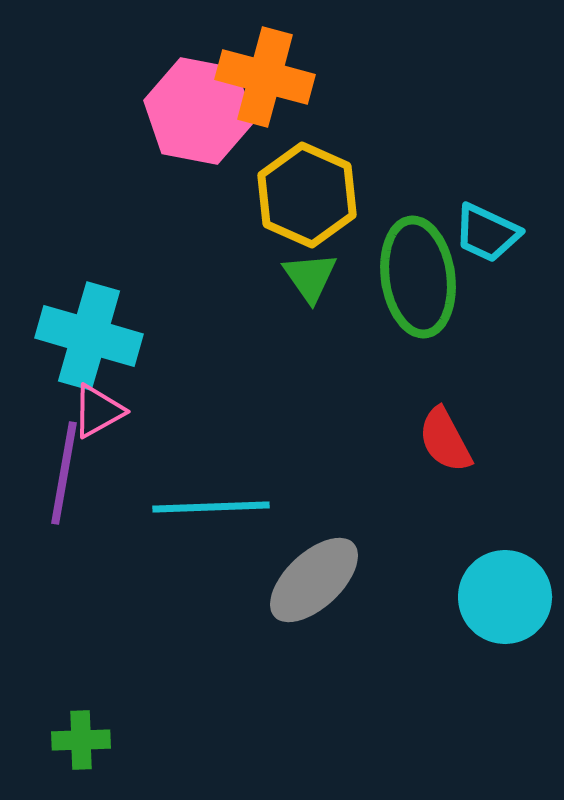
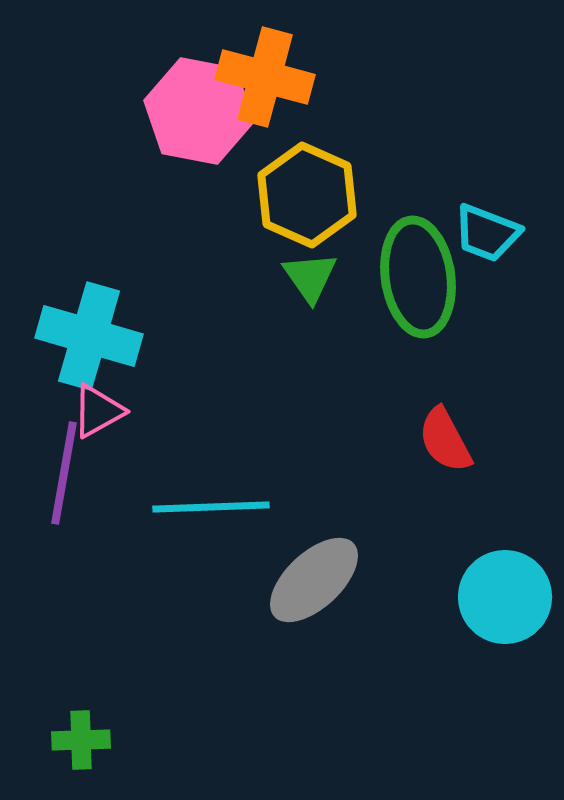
cyan trapezoid: rotated 4 degrees counterclockwise
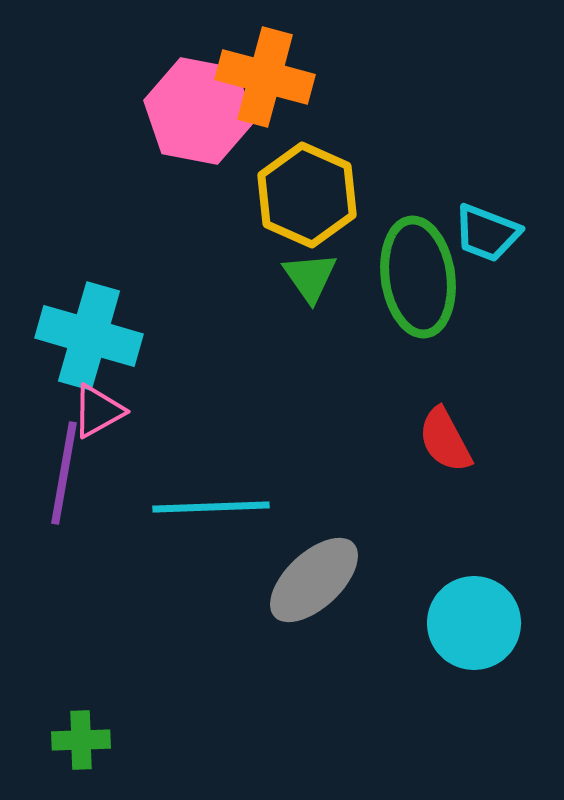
cyan circle: moved 31 px left, 26 px down
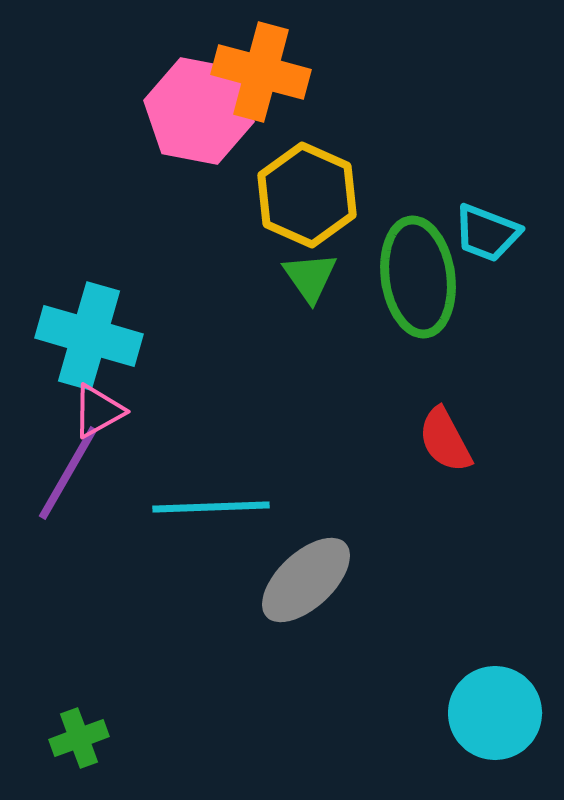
orange cross: moved 4 px left, 5 px up
purple line: moved 4 px right; rotated 20 degrees clockwise
gray ellipse: moved 8 px left
cyan circle: moved 21 px right, 90 px down
green cross: moved 2 px left, 2 px up; rotated 18 degrees counterclockwise
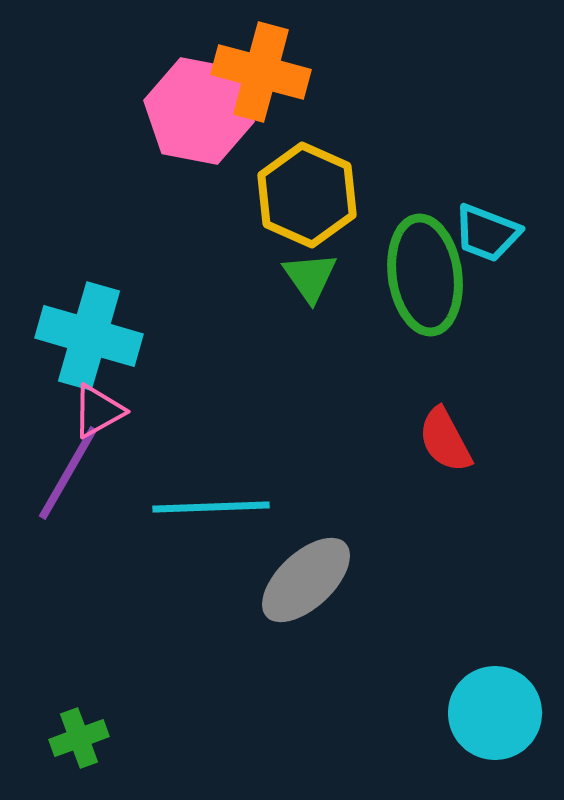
green ellipse: moved 7 px right, 2 px up
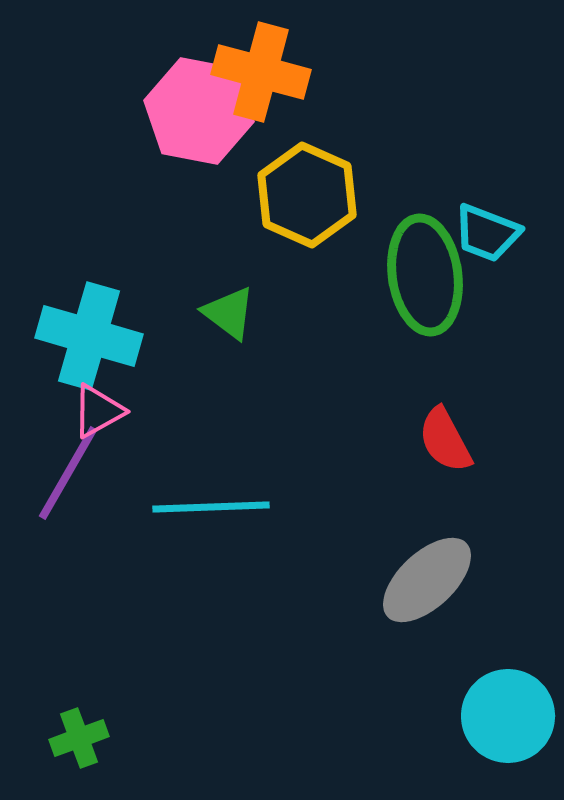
green triangle: moved 81 px left, 36 px down; rotated 18 degrees counterclockwise
gray ellipse: moved 121 px right
cyan circle: moved 13 px right, 3 px down
